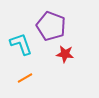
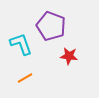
red star: moved 4 px right, 2 px down
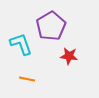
purple pentagon: rotated 20 degrees clockwise
orange line: moved 2 px right, 1 px down; rotated 42 degrees clockwise
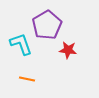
purple pentagon: moved 4 px left, 1 px up
red star: moved 1 px left, 6 px up
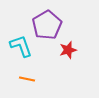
cyan L-shape: moved 2 px down
red star: rotated 24 degrees counterclockwise
